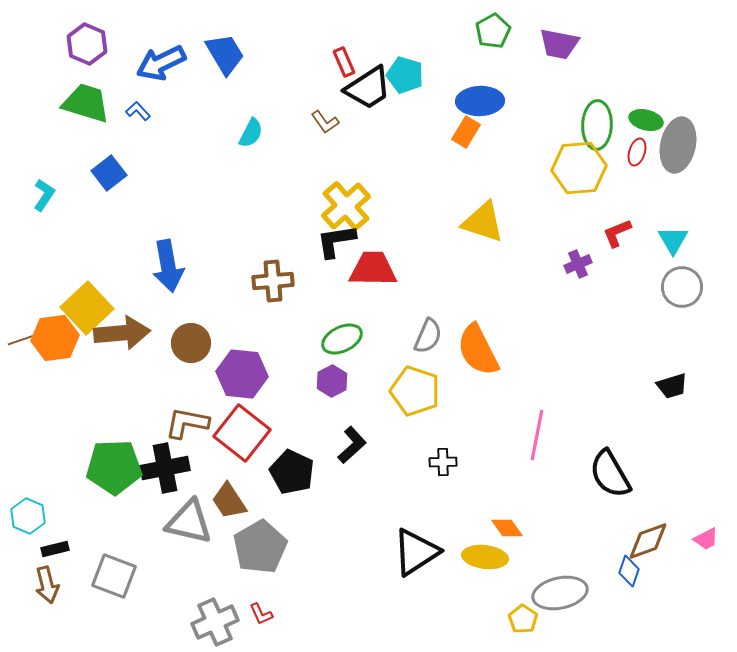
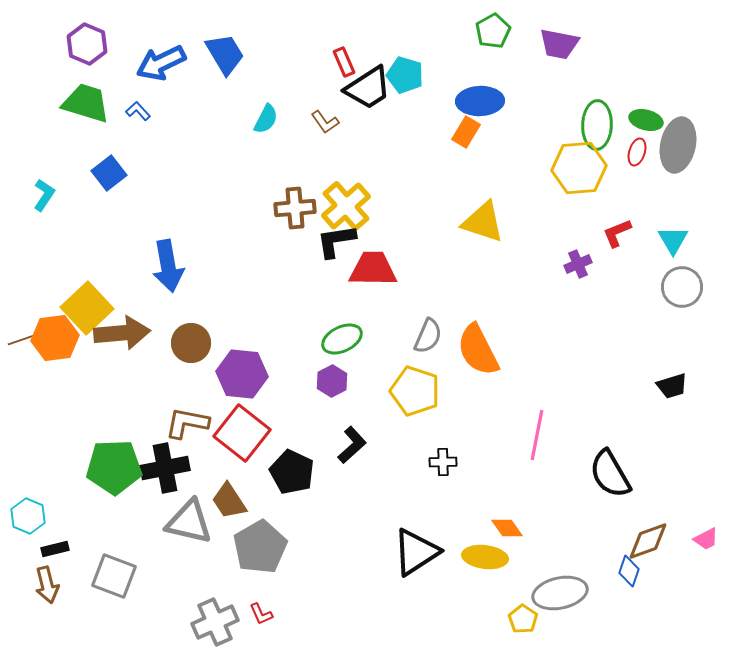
cyan semicircle at (251, 133): moved 15 px right, 14 px up
brown cross at (273, 281): moved 22 px right, 73 px up
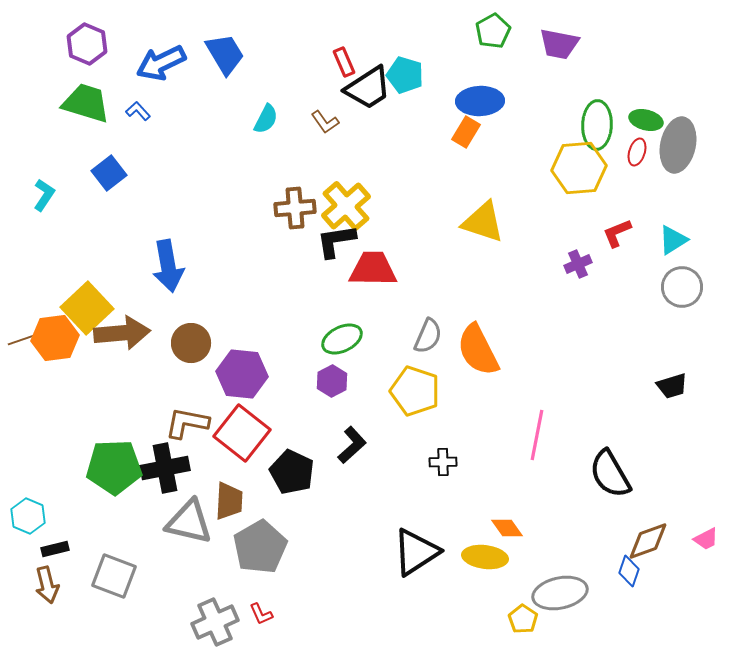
cyan triangle at (673, 240): rotated 28 degrees clockwise
brown trapezoid at (229, 501): rotated 144 degrees counterclockwise
